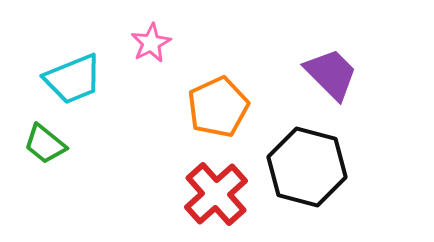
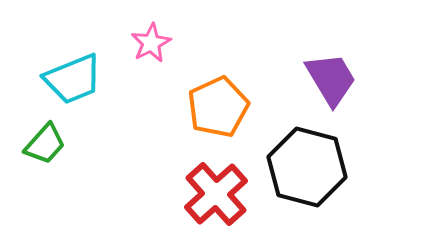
purple trapezoid: moved 5 px down; rotated 14 degrees clockwise
green trapezoid: rotated 87 degrees counterclockwise
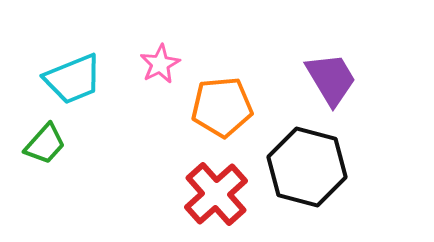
pink star: moved 9 px right, 21 px down
orange pentagon: moved 4 px right; rotated 20 degrees clockwise
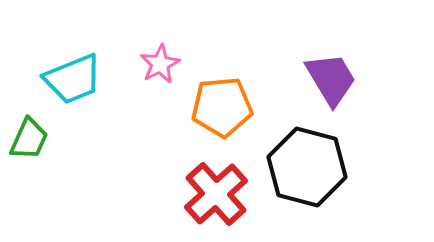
green trapezoid: moved 16 px left, 5 px up; rotated 18 degrees counterclockwise
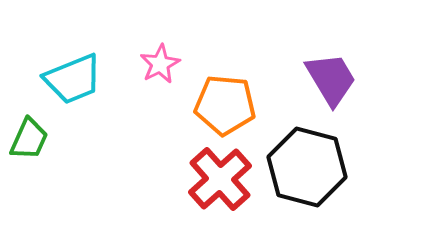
orange pentagon: moved 3 px right, 2 px up; rotated 10 degrees clockwise
red cross: moved 4 px right, 15 px up
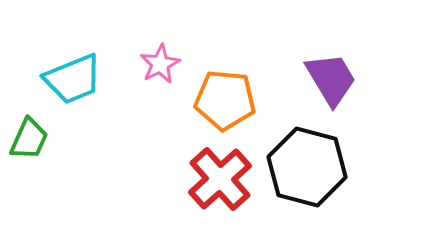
orange pentagon: moved 5 px up
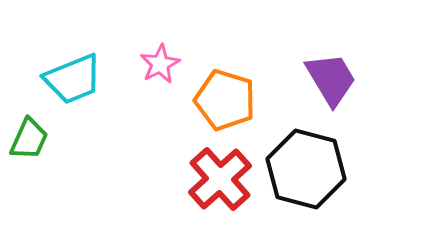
orange pentagon: rotated 12 degrees clockwise
black hexagon: moved 1 px left, 2 px down
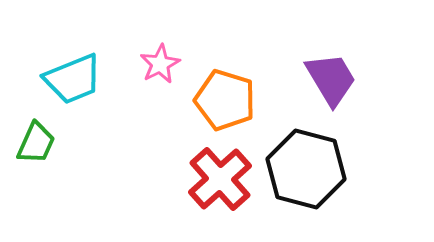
green trapezoid: moved 7 px right, 4 px down
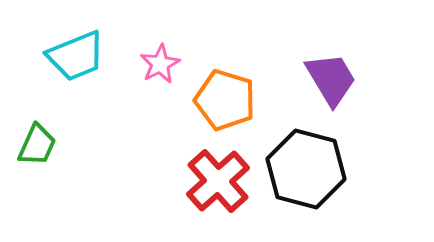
cyan trapezoid: moved 3 px right, 23 px up
green trapezoid: moved 1 px right, 2 px down
red cross: moved 2 px left, 2 px down
